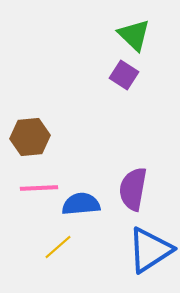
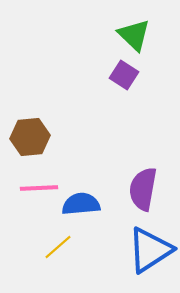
purple semicircle: moved 10 px right
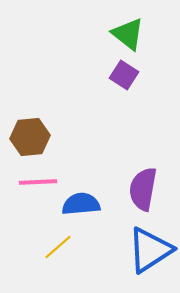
green triangle: moved 6 px left, 1 px up; rotated 6 degrees counterclockwise
pink line: moved 1 px left, 6 px up
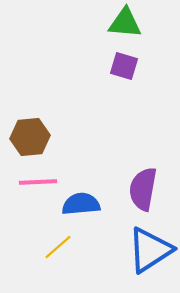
green triangle: moved 3 px left, 11 px up; rotated 33 degrees counterclockwise
purple square: moved 9 px up; rotated 16 degrees counterclockwise
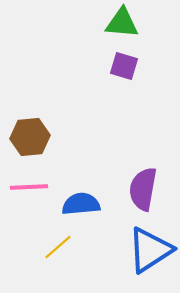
green triangle: moved 3 px left
pink line: moved 9 px left, 5 px down
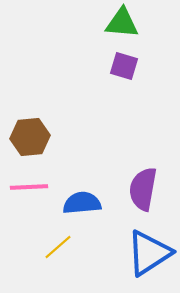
blue semicircle: moved 1 px right, 1 px up
blue triangle: moved 1 px left, 3 px down
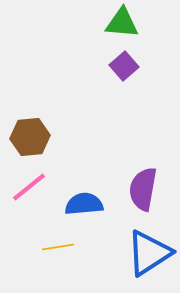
purple square: rotated 32 degrees clockwise
pink line: rotated 36 degrees counterclockwise
blue semicircle: moved 2 px right, 1 px down
yellow line: rotated 32 degrees clockwise
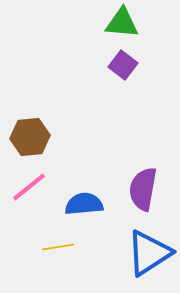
purple square: moved 1 px left, 1 px up; rotated 12 degrees counterclockwise
